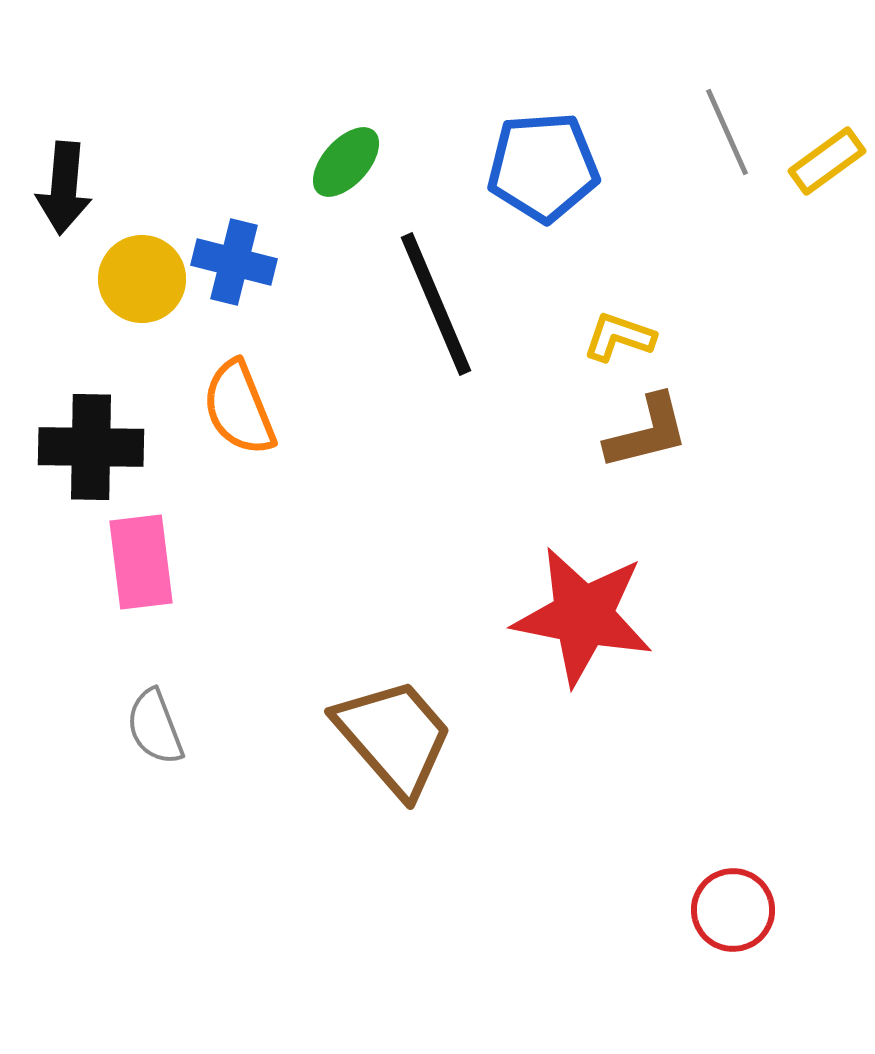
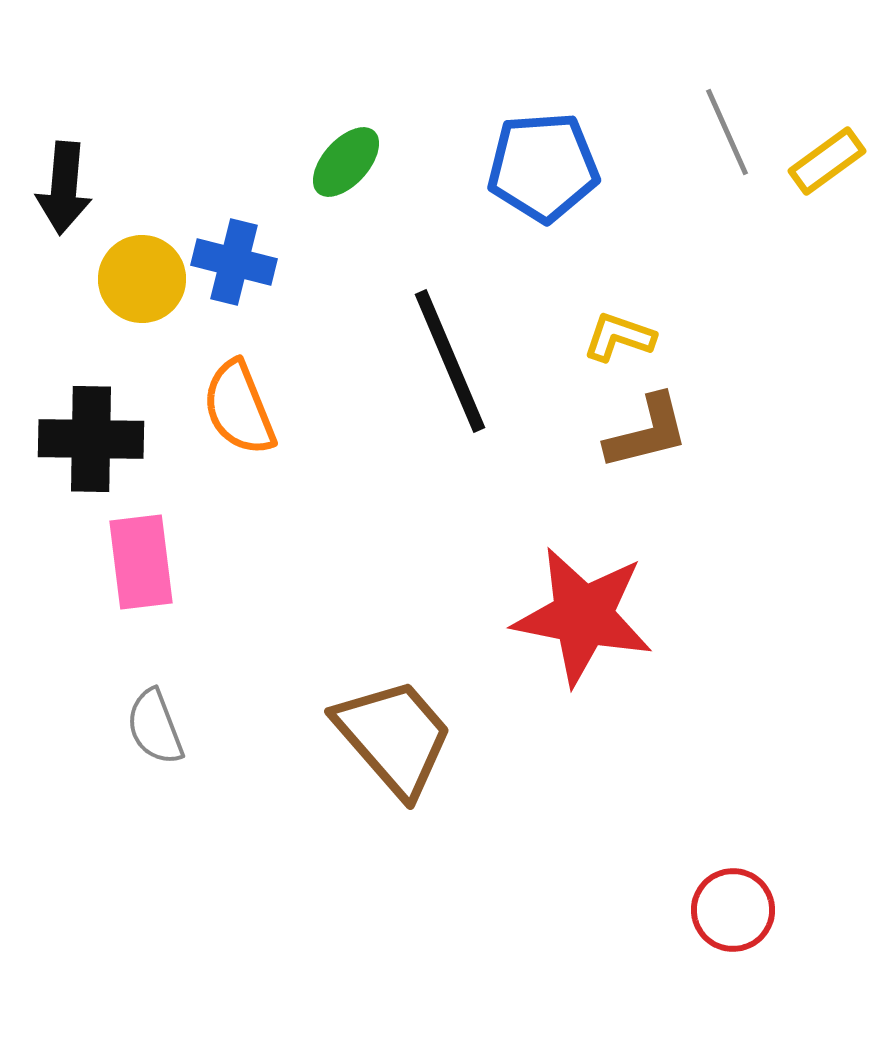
black line: moved 14 px right, 57 px down
black cross: moved 8 px up
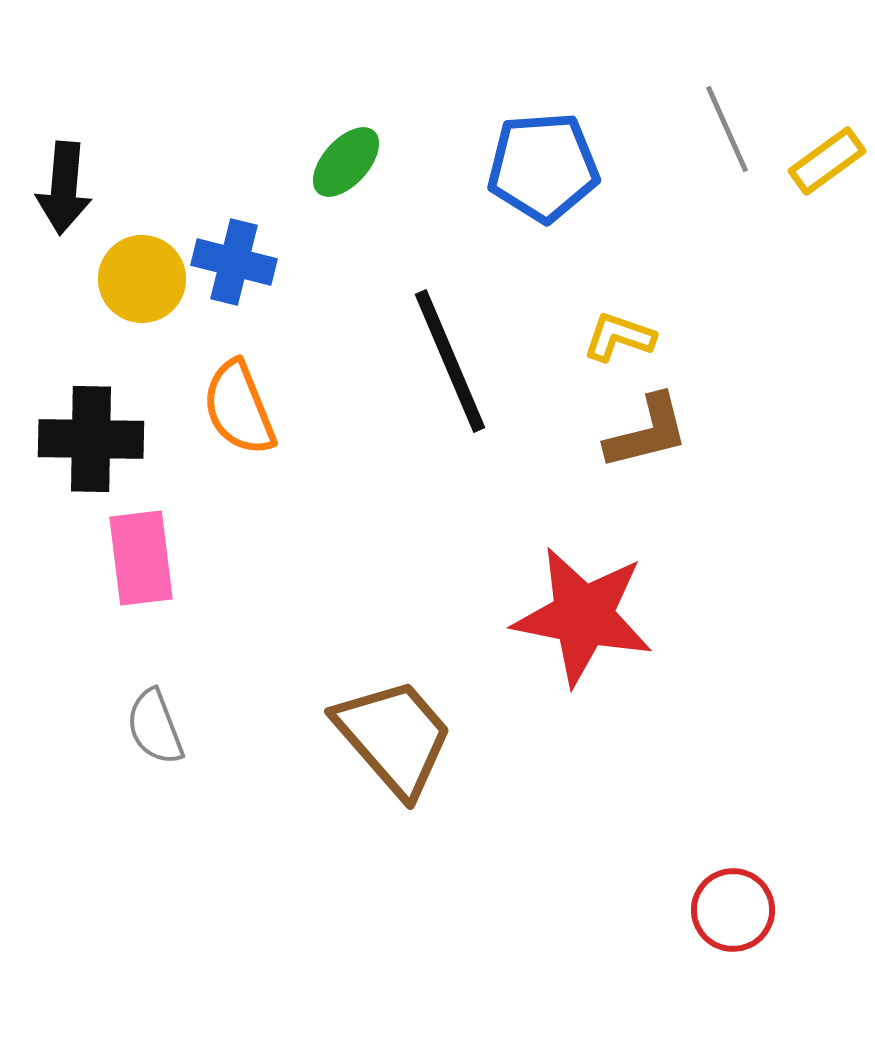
gray line: moved 3 px up
pink rectangle: moved 4 px up
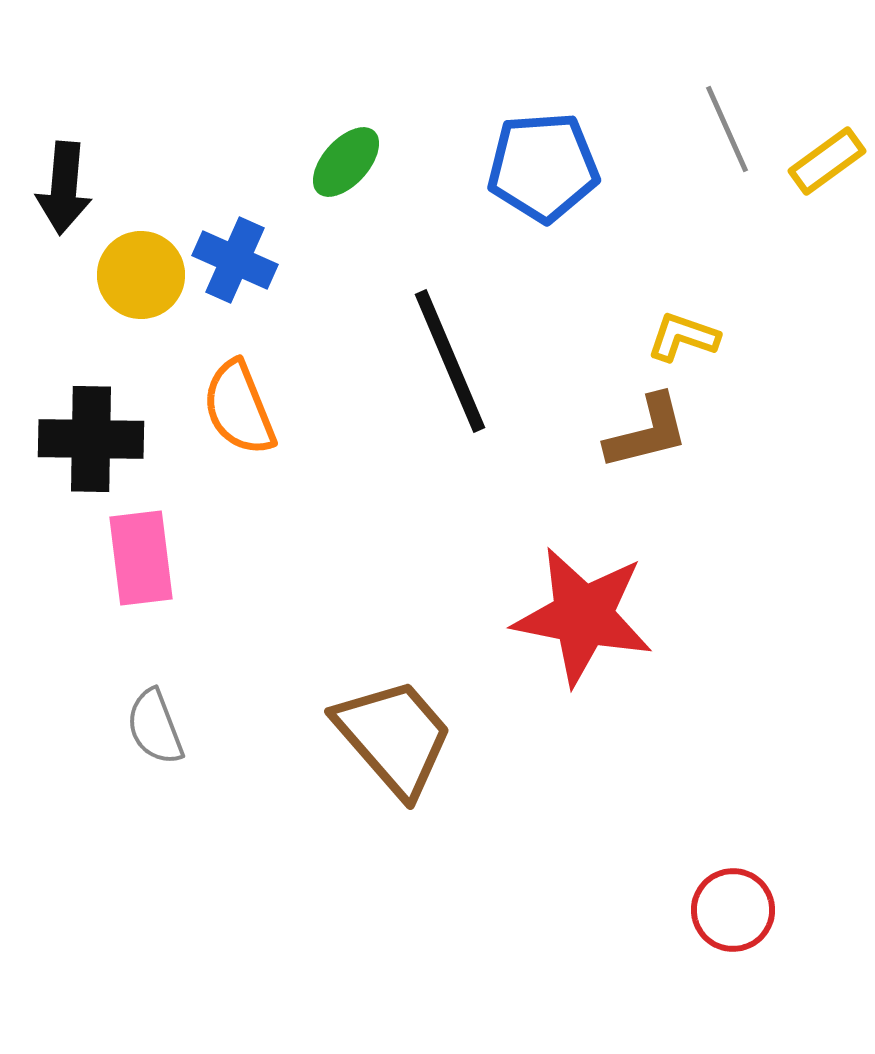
blue cross: moved 1 px right, 2 px up; rotated 10 degrees clockwise
yellow circle: moved 1 px left, 4 px up
yellow L-shape: moved 64 px right
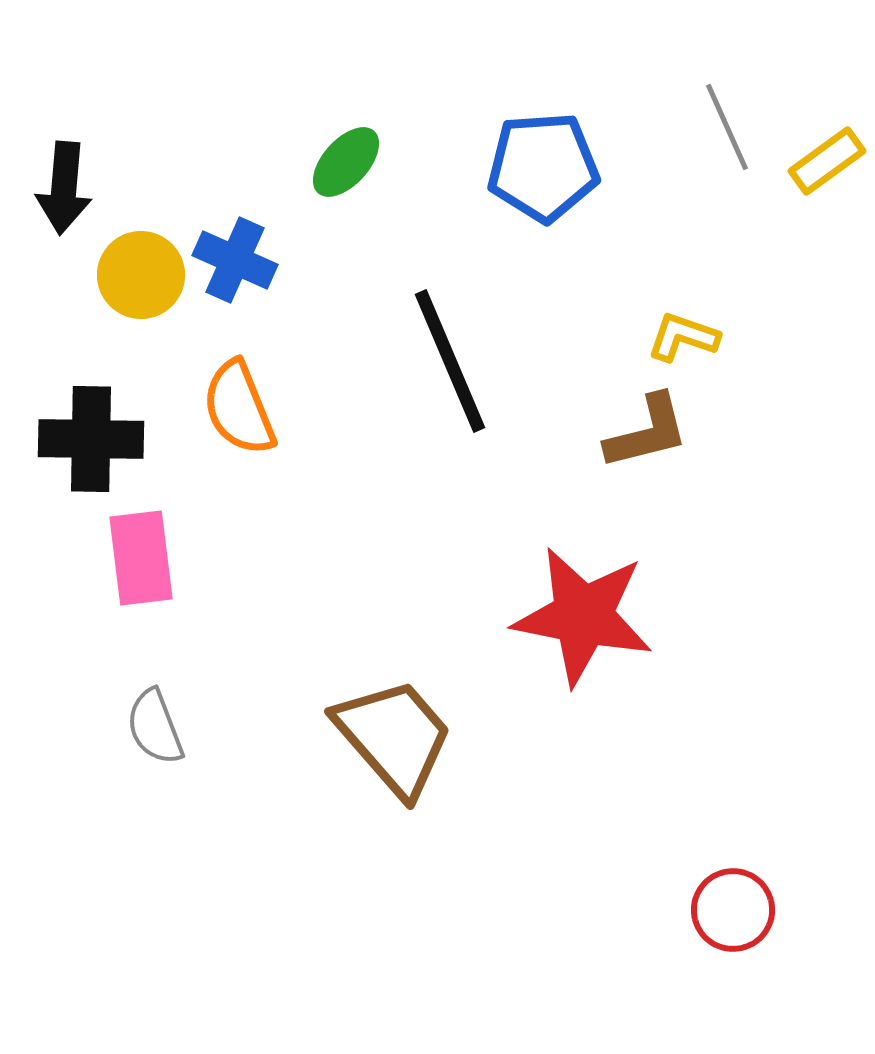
gray line: moved 2 px up
